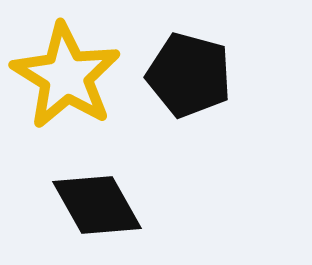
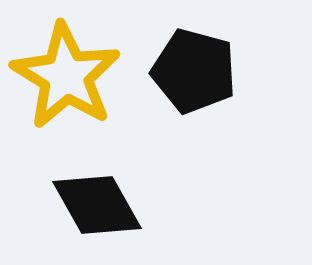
black pentagon: moved 5 px right, 4 px up
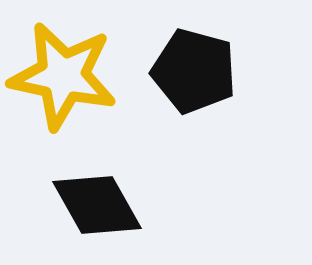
yellow star: moved 3 px left; rotated 20 degrees counterclockwise
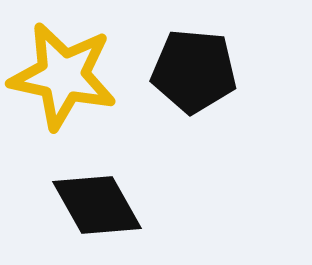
black pentagon: rotated 10 degrees counterclockwise
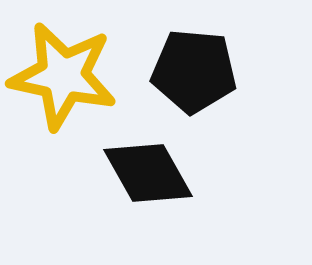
black diamond: moved 51 px right, 32 px up
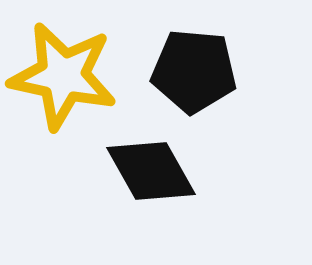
black diamond: moved 3 px right, 2 px up
